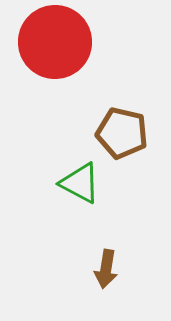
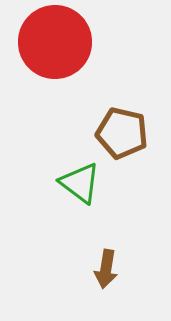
green triangle: rotated 9 degrees clockwise
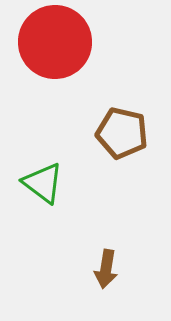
green triangle: moved 37 px left
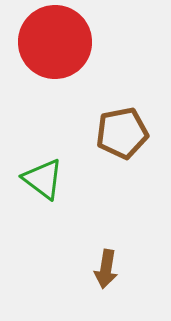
brown pentagon: rotated 24 degrees counterclockwise
green triangle: moved 4 px up
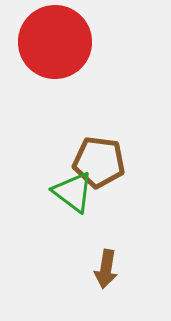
brown pentagon: moved 23 px left, 29 px down; rotated 18 degrees clockwise
green triangle: moved 30 px right, 13 px down
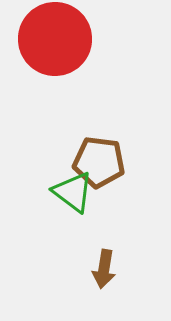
red circle: moved 3 px up
brown arrow: moved 2 px left
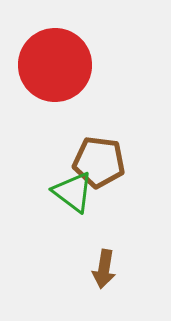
red circle: moved 26 px down
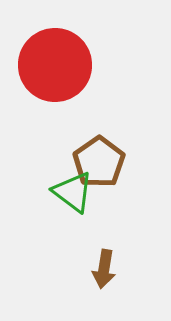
brown pentagon: rotated 30 degrees clockwise
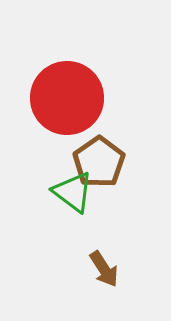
red circle: moved 12 px right, 33 px down
brown arrow: rotated 42 degrees counterclockwise
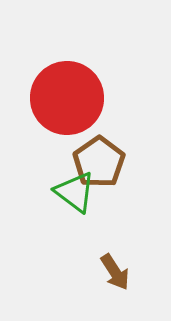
green triangle: moved 2 px right
brown arrow: moved 11 px right, 3 px down
